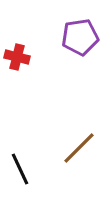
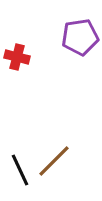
brown line: moved 25 px left, 13 px down
black line: moved 1 px down
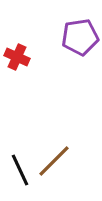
red cross: rotated 10 degrees clockwise
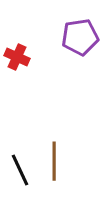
brown line: rotated 45 degrees counterclockwise
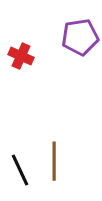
red cross: moved 4 px right, 1 px up
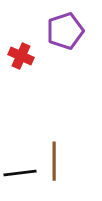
purple pentagon: moved 15 px left, 6 px up; rotated 9 degrees counterclockwise
black line: moved 3 px down; rotated 72 degrees counterclockwise
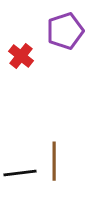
red cross: rotated 15 degrees clockwise
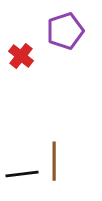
black line: moved 2 px right, 1 px down
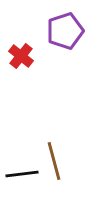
brown line: rotated 15 degrees counterclockwise
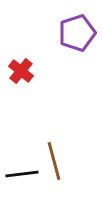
purple pentagon: moved 12 px right, 2 px down
red cross: moved 15 px down
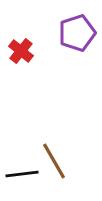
red cross: moved 20 px up
brown line: rotated 15 degrees counterclockwise
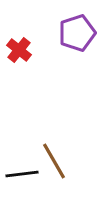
red cross: moved 2 px left, 1 px up
